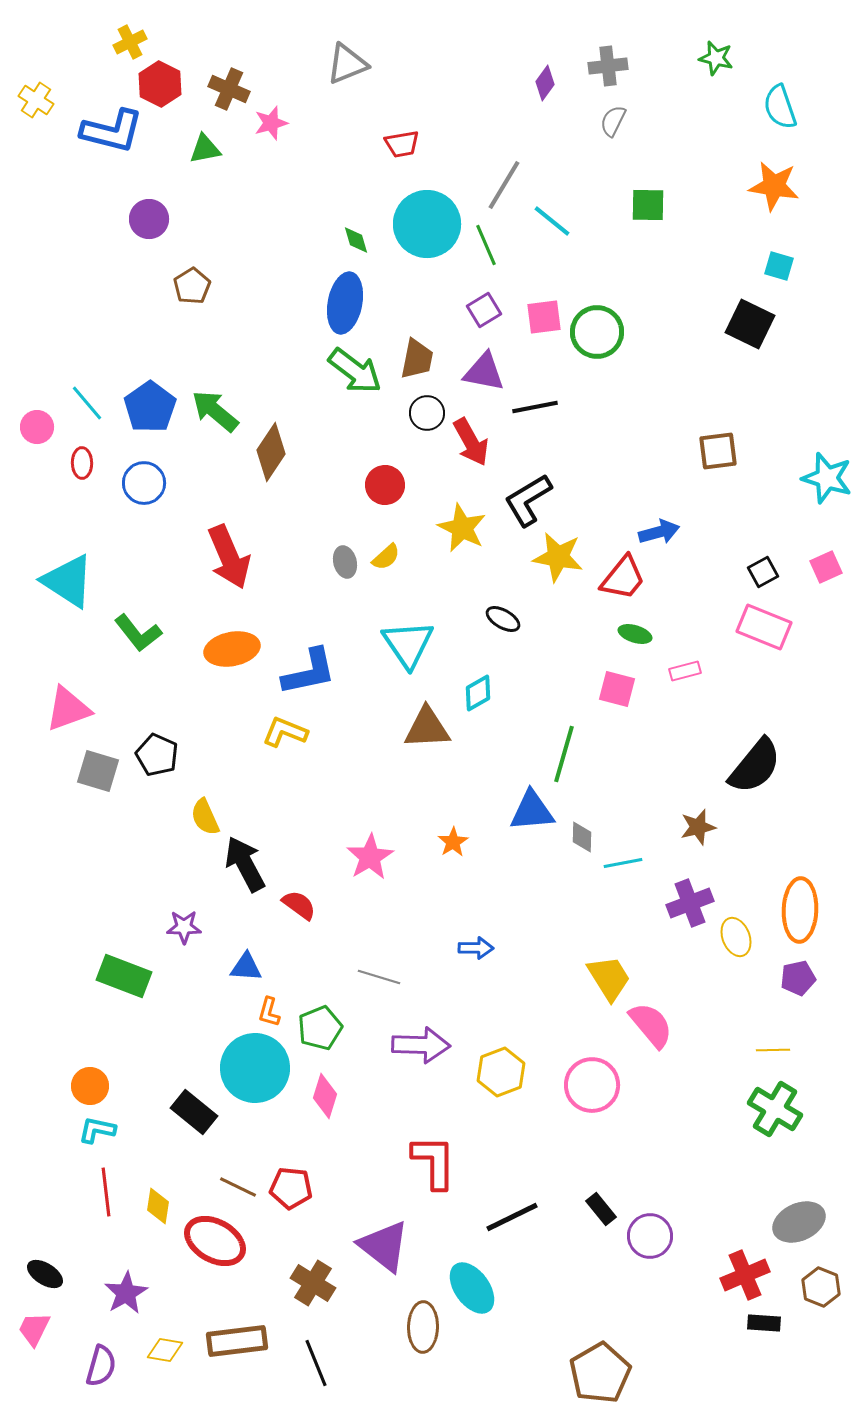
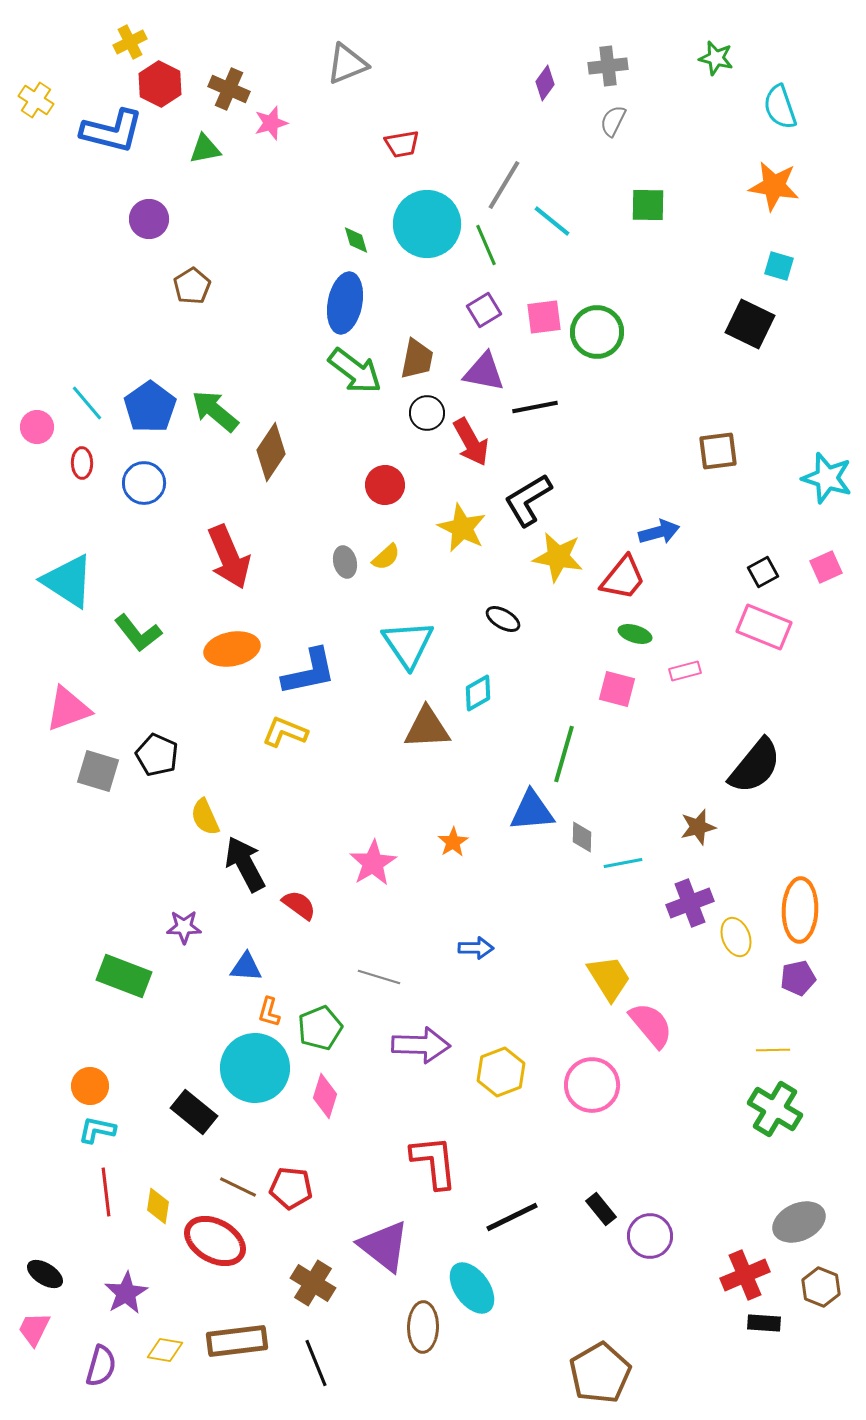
pink star at (370, 857): moved 3 px right, 6 px down
red L-shape at (434, 1162): rotated 6 degrees counterclockwise
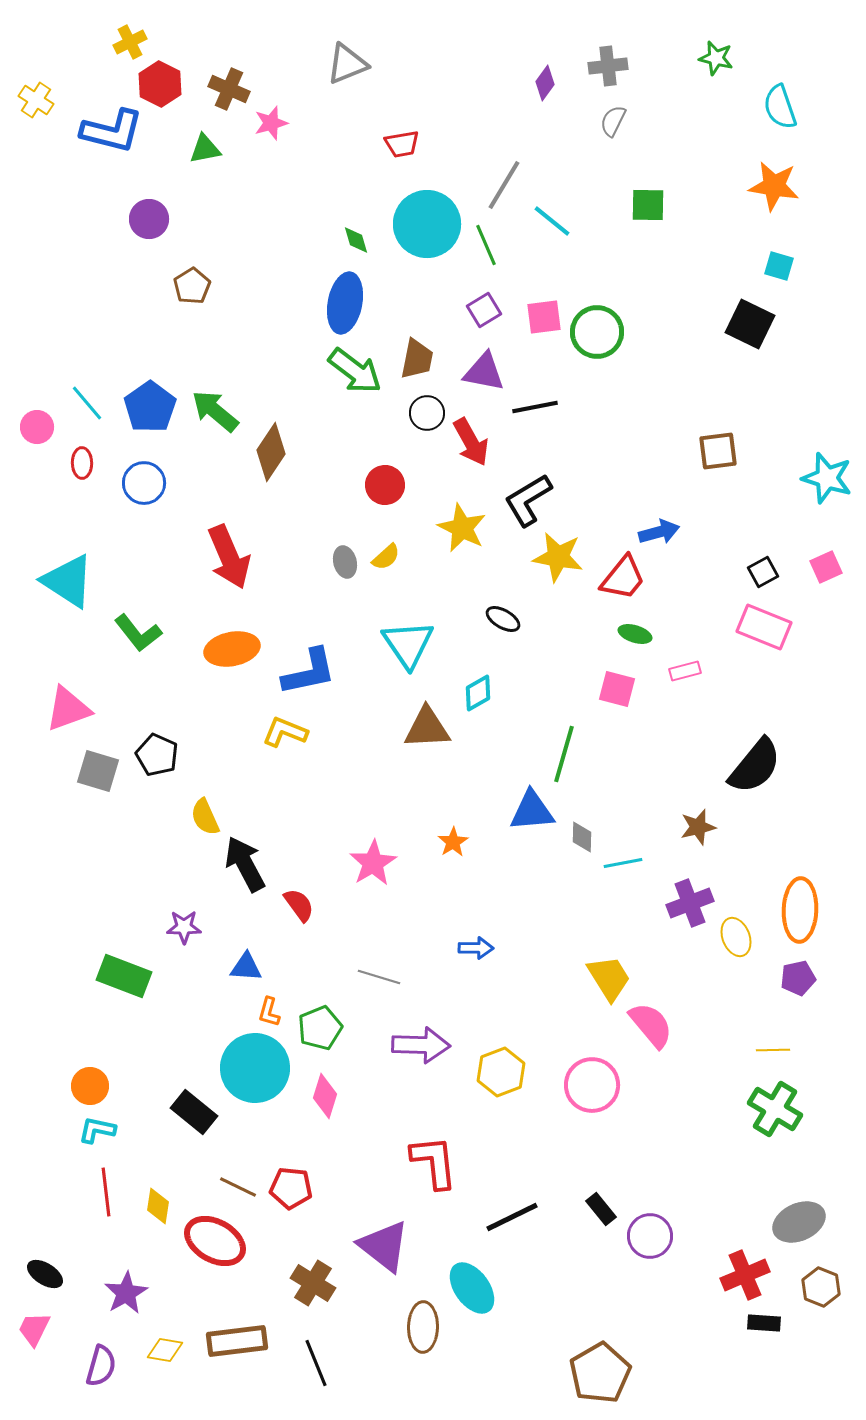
red semicircle at (299, 905): rotated 18 degrees clockwise
